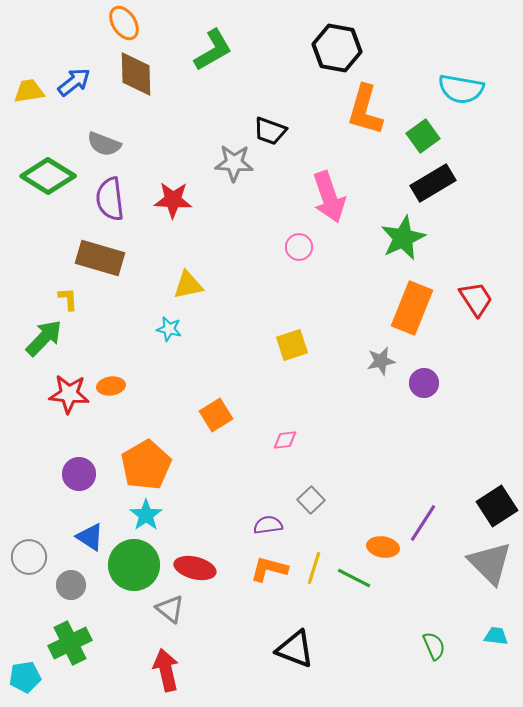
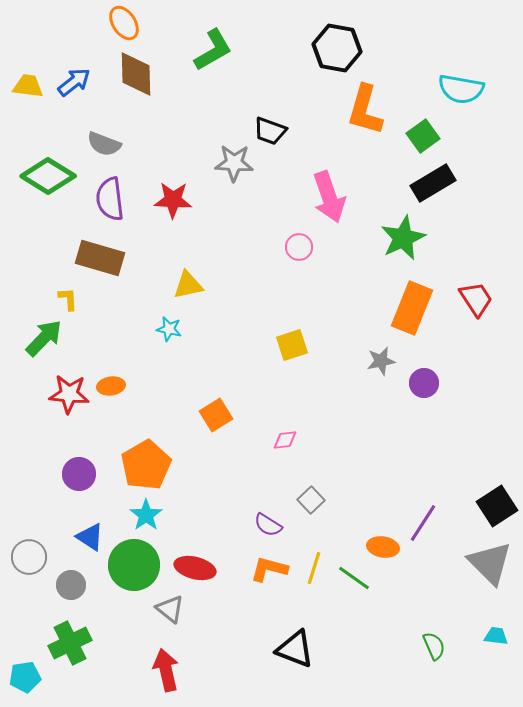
yellow trapezoid at (29, 91): moved 1 px left, 5 px up; rotated 16 degrees clockwise
purple semicircle at (268, 525): rotated 140 degrees counterclockwise
green line at (354, 578): rotated 8 degrees clockwise
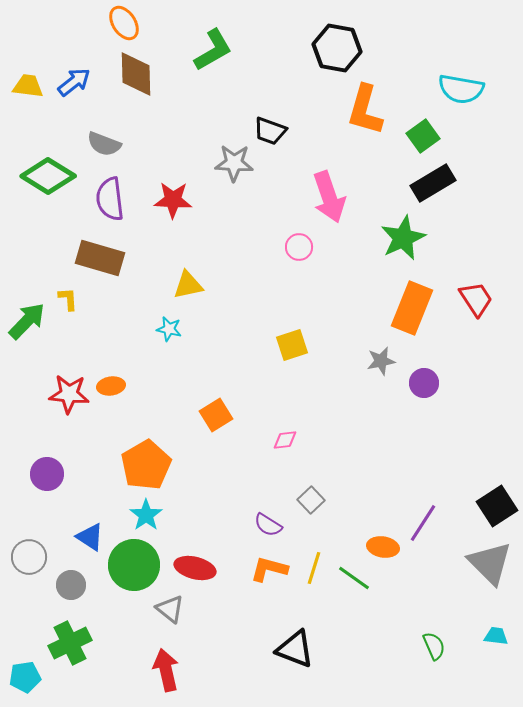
green arrow at (44, 338): moved 17 px left, 17 px up
purple circle at (79, 474): moved 32 px left
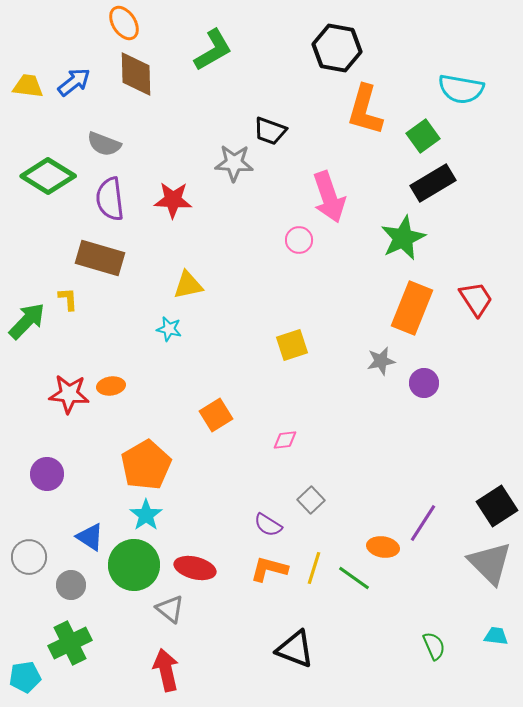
pink circle at (299, 247): moved 7 px up
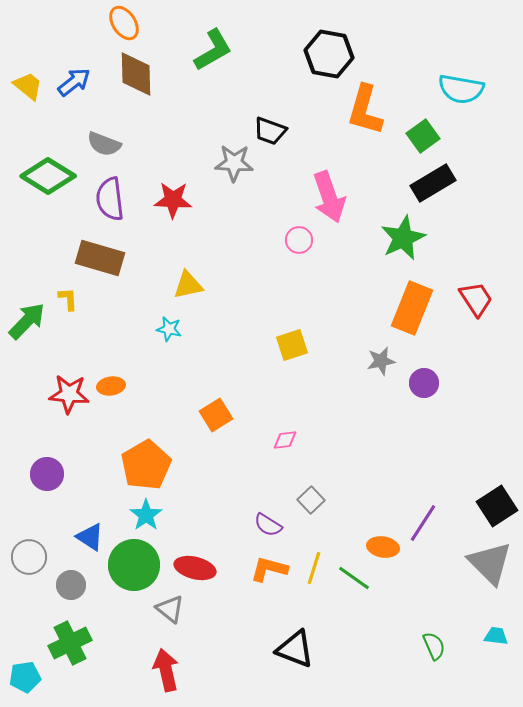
black hexagon at (337, 48): moved 8 px left, 6 px down
yellow trapezoid at (28, 86): rotated 32 degrees clockwise
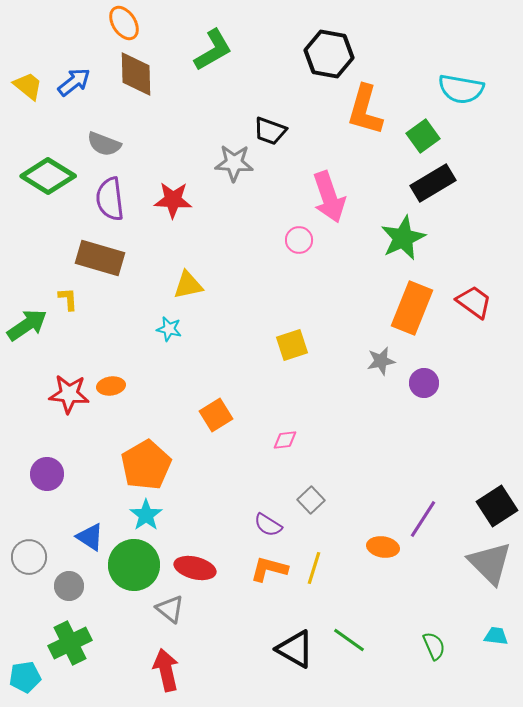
red trapezoid at (476, 299): moved 2 px left, 3 px down; rotated 21 degrees counterclockwise
green arrow at (27, 321): moved 4 px down; rotated 12 degrees clockwise
purple line at (423, 523): moved 4 px up
green line at (354, 578): moved 5 px left, 62 px down
gray circle at (71, 585): moved 2 px left, 1 px down
black triangle at (295, 649): rotated 9 degrees clockwise
